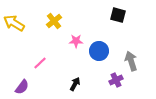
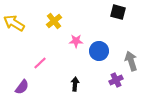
black square: moved 3 px up
black arrow: rotated 24 degrees counterclockwise
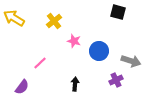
yellow arrow: moved 5 px up
pink star: moved 2 px left; rotated 16 degrees clockwise
gray arrow: rotated 126 degrees clockwise
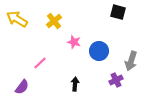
yellow arrow: moved 3 px right, 1 px down
pink star: moved 1 px down
gray arrow: rotated 90 degrees clockwise
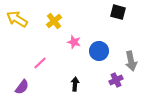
gray arrow: rotated 30 degrees counterclockwise
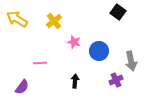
black square: rotated 21 degrees clockwise
pink line: rotated 40 degrees clockwise
black arrow: moved 3 px up
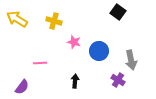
yellow cross: rotated 35 degrees counterclockwise
gray arrow: moved 1 px up
purple cross: moved 2 px right; rotated 32 degrees counterclockwise
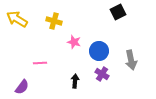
black square: rotated 28 degrees clockwise
purple cross: moved 16 px left, 6 px up
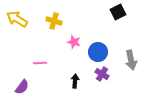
blue circle: moved 1 px left, 1 px down
